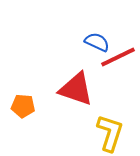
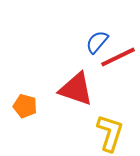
blue semicircle: rotated 75 degrees counterclockwise
orange pentagon: moved 2 px right; rotated 10 degrees clockwise
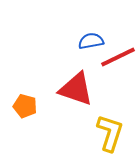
blue semicircle: moved 6 px left, 1 px up; rotated 40 degrees clockwise
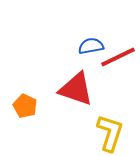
blue semicircle: moved 5 px down
orange pentagon: rotated 10 degrees clockwise
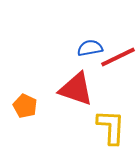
blue semicircle: moved 1 px left, 2 px down
yellow L-shape: moved 1 px right, 6 px up; rotated 15 degrees counterclockwise
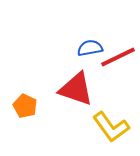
yellow L-shape: rotated 141 degrees clockwise
